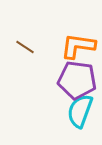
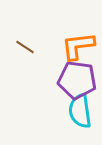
orange L-shape: rotated 15 degrees counterclockwise
cyan semicircle: rotated 28 degrees counterclockwise
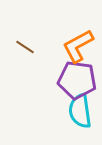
orange L-shape: rotated 21 degrees counterclockwise
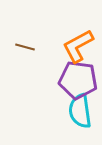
brown line: rotated 18 degrees counterclockwise
purple pentagon: moved 1 px right
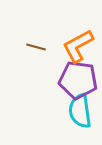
brown line: moved 11 px right
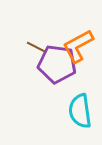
brown line: rotated 12 degrees clockwise
purple pentagon: moved 21 px left, 16 px up
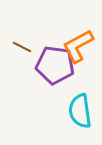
brown line: moved 14 px left
purple pentagon: moved 2 px left, 1 px down
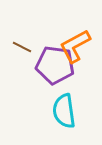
orange L-shape: moved 3 px left
cyan semicircle: moved 16 px left
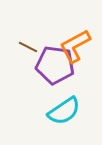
brown line: moved 6 px right
cyan semicircle: rotated 116 degrees counterclockwise
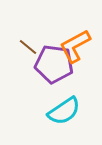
brown line: rotated 12 degrees clockwise
purple pentagon: moved 1 px left, 1 px up
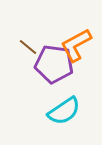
orange L-shape: moved 1 px right, 1 px up
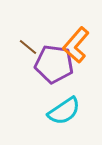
orange L-shape: rotated 21 degrees counterclockwise
